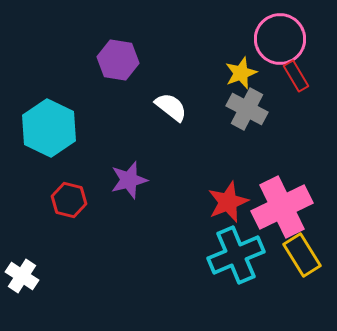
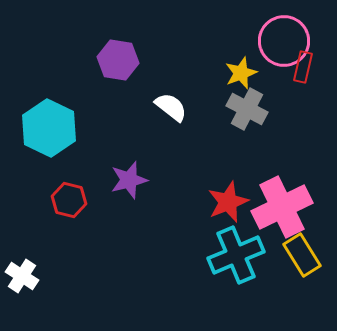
pink circle: moved 4 px right, 2 px down
red rectangle: moved 7 px right, 9 px up; rotated 44 degrees clockwise
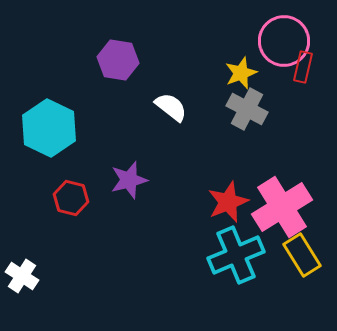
red hexagon: moved 2 px right, 2 px up
pink cross: rotated 6 degrees counterclockwise
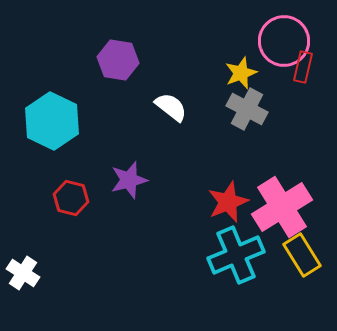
cyan hexagon: moved 3 px right, 7 px up
white cross: moved 1 px right, 3 px up
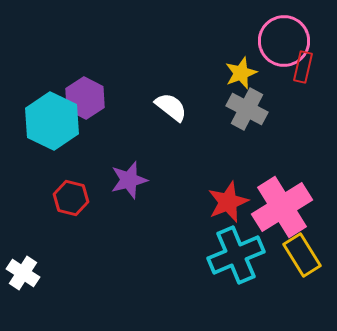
purple hexagon: moved 33 px left, 38 px down; rotated 18 degrees clockwise
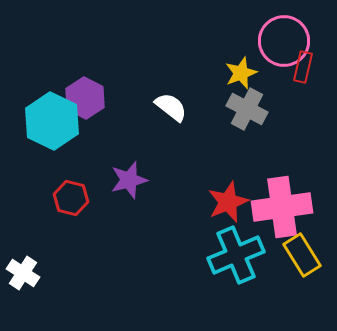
pink cross: rotated 24 degrees clockwise
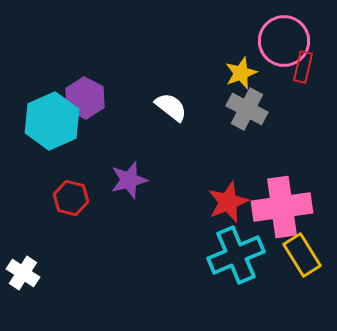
cyan hexagon: rotated 10 degrees clockwise
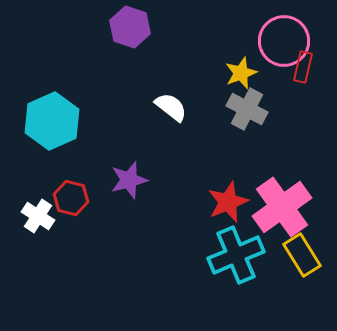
purple hexagon: moved 45 px right, 71 px up; rotated 9 degrees counterclockwise
pink cross: rotated 28 degrees counterclockwise
white cross: moved 15 px right, 57 px up
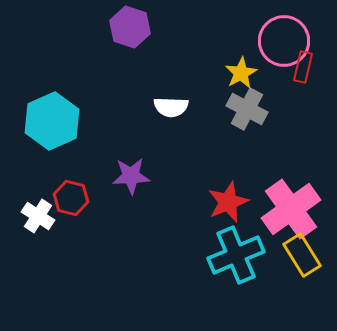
yellow star: rotated 8 degrees counterclockwise
white semicircle: rotated 144 degrees clockwise
purple star: moved 2 px right, 4 px up; rotated 12 degrees clockwise
pink cross: moved 9 px right, 2 px down
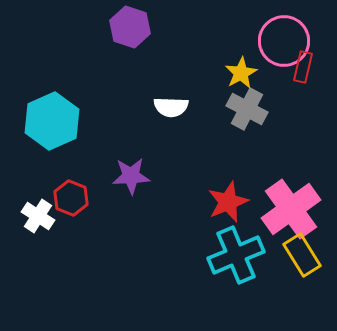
red hexagon: rotated 8 degrees clockwise
